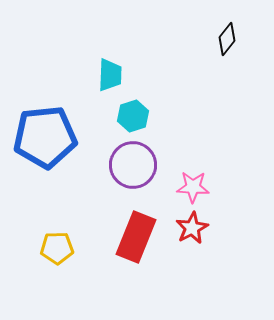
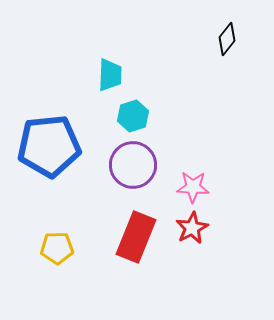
blue pentagon: moved 4 px right, 9 px down
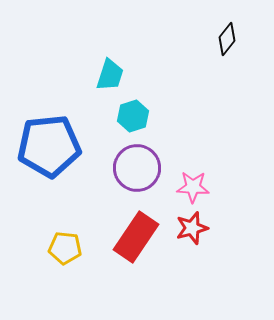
cyan trapezoid: rotated 16 degrees clockwise
purple circle: moved 4 px right, 3 px down
red star: rotated 12 degrees clockwise
red rectangle: rotated 12 degrees clockwise
yellow pentagon: moved 8 px right; rotated 8 degrees clockwise
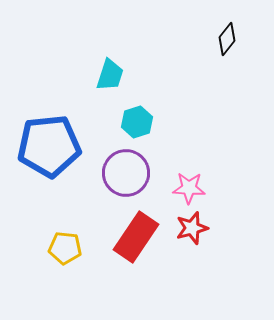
cyan hexagon: moved 4 px right, 6 px down
purple circle: moved 11 px left, 5 px down
pink star: moved 4 px left, 1 px down
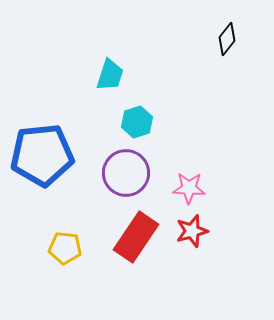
blue pentagon: moved 7 px left, 9 px down
red star: moved 3 px down
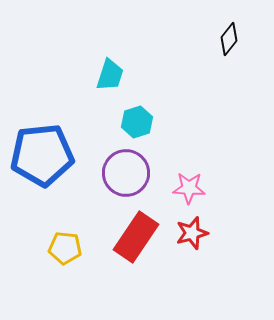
black diamond: moved 2 px right
red star: moved 2 px down
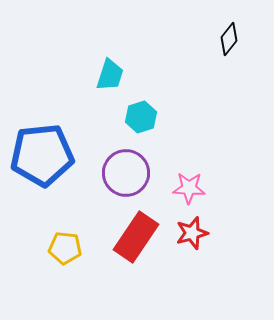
cyan hexagon: moved 4 px right, 5 px up
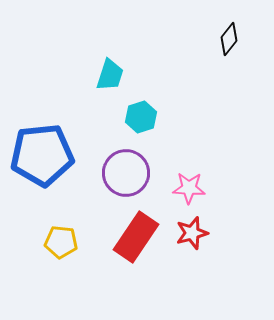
yellow pentagon: moved 4 px left, 6 px up
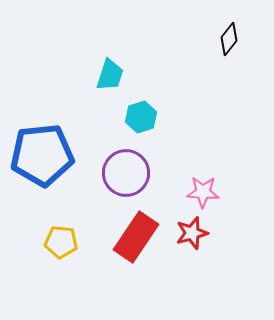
pink star: moved 14 px right, 4 px down
